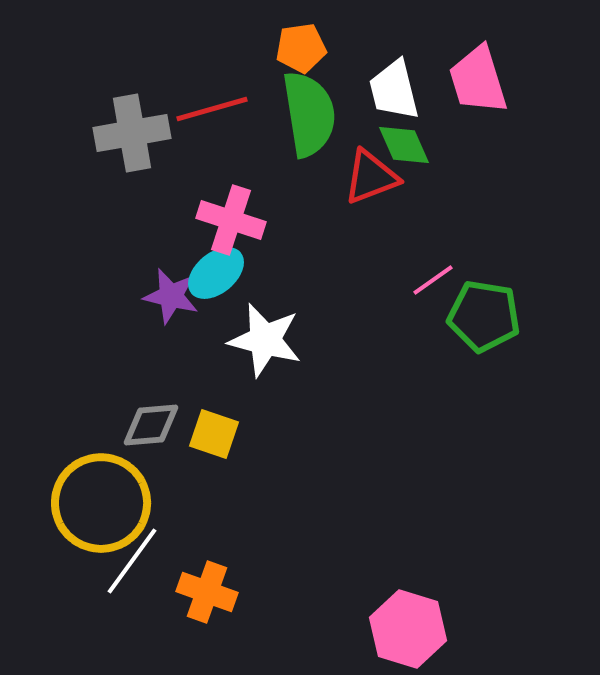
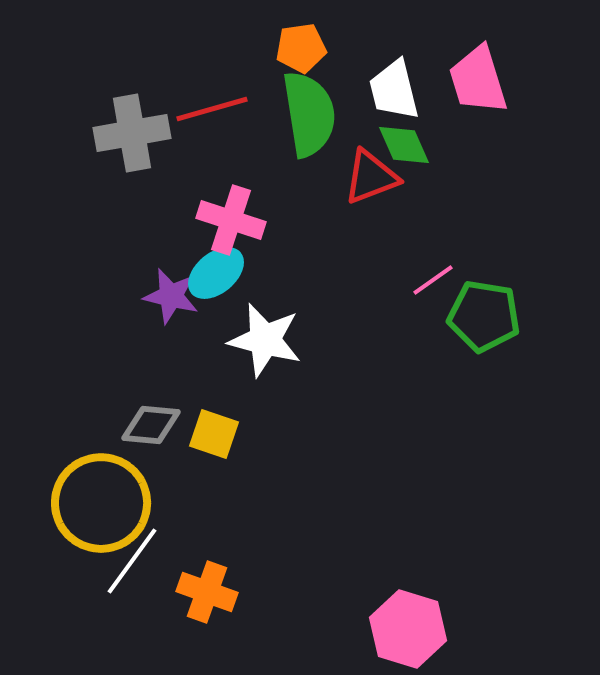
gray diamond: rotated 10 degrees clockwise
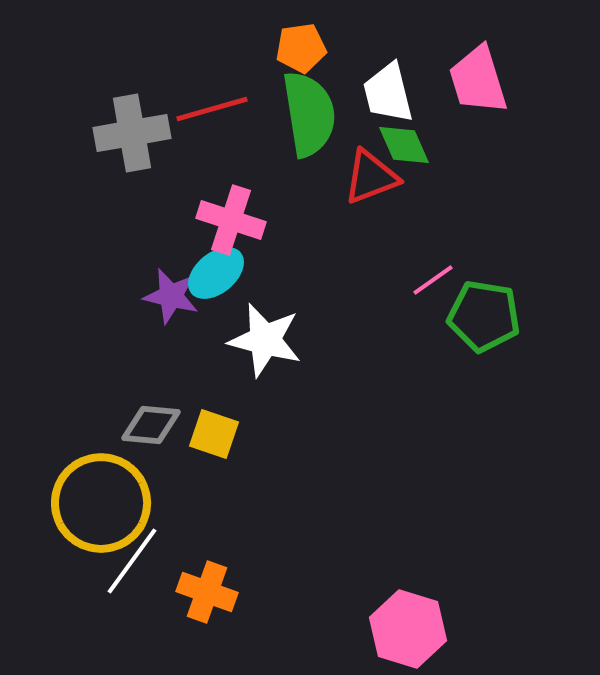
white trapezoid: moved 6 px left, 3 px down
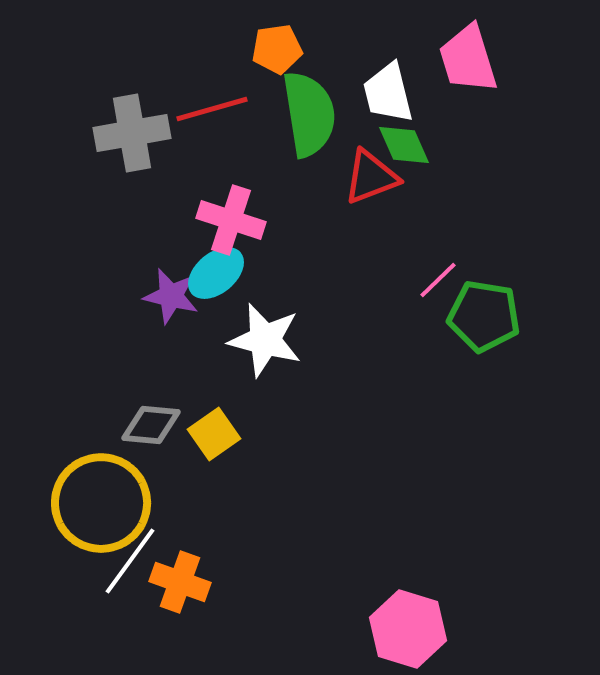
orange pentagon: moved 24 px left, 1 px down
pink trapezoid: moved 10 px left, 21 px up
pink line: moved 5 px right; rotated 9 degrees counterclockwise
yellow square: rotated 36 degrees clockwise
white line: moved 2 px left
orange cross: moved 27 px left, 10 px up
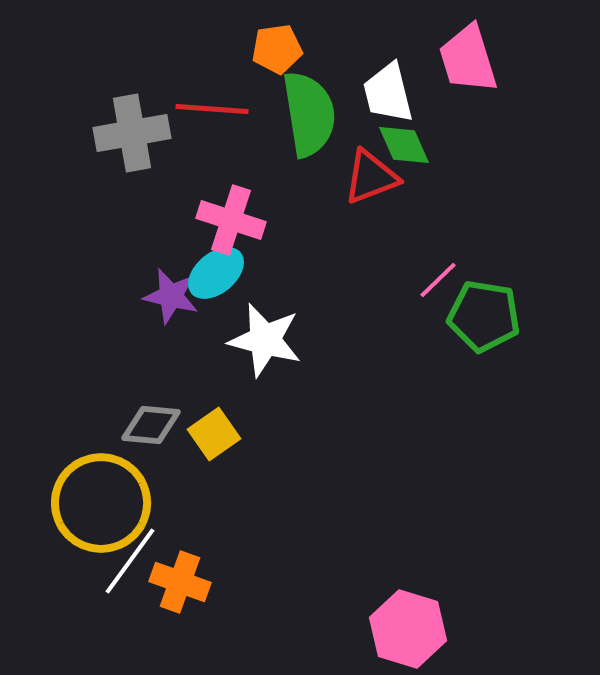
red line: rotated 20 degrees clockwise
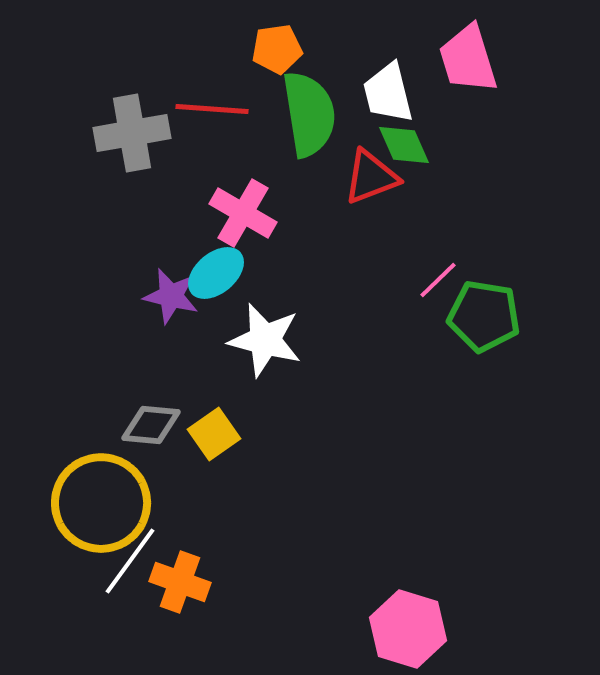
pink cross: moved 12 px right, 7 px up; rotated 12 degrees clockwise
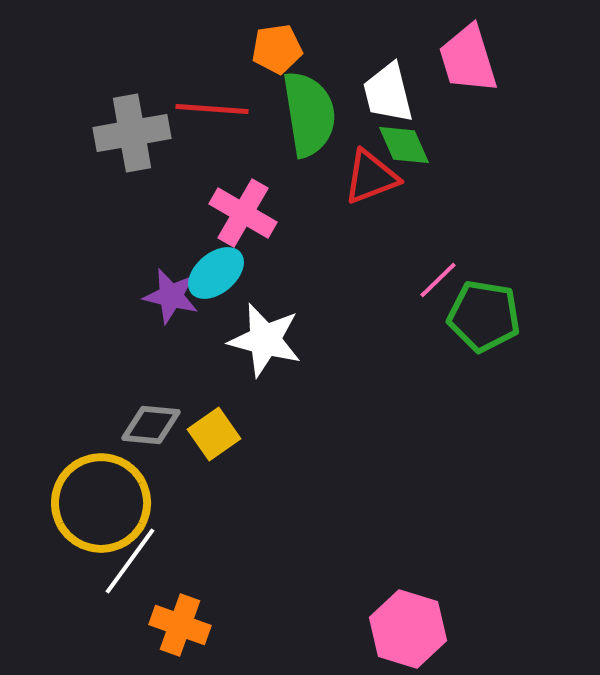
orange cross: moved 43 px down
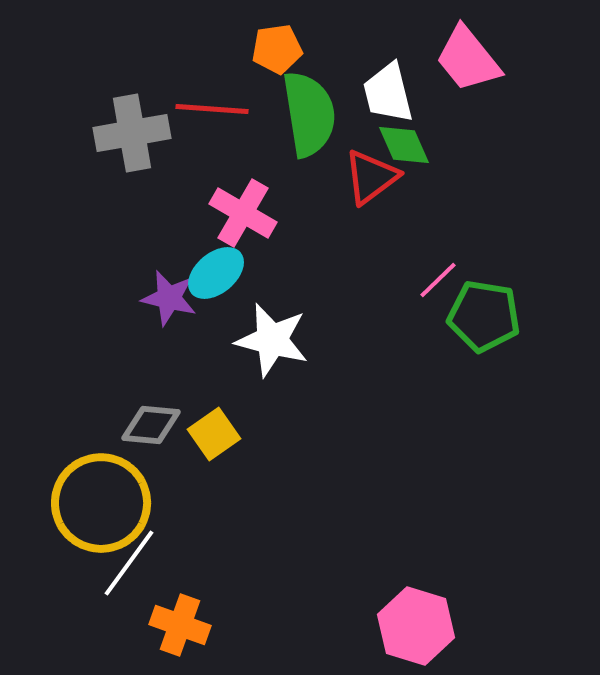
pink trapezoid: rotated 22 degrees counterclockwise
red triangle: rotated 16 degrees counterclockwise
purple star: moved 2 px left, 2 px down
white star: moved 7 px right
white line: moved 1 px left, 2 px down
pink hexagon: moved 8 px right, 3 px up
